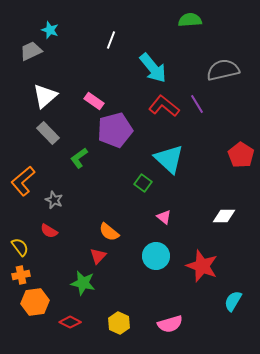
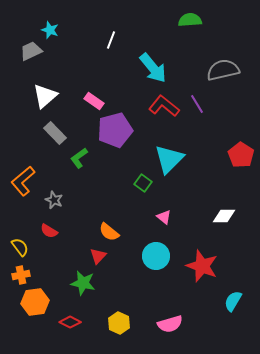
gray rectangle: moved 7 px right
cyan triangle: rotated 32 degrees clockwise
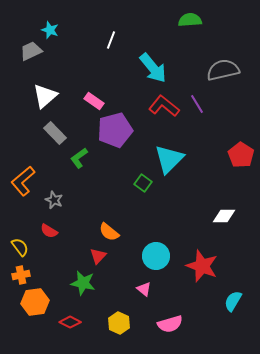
pink triangle: moved 20 px left, 72 px down
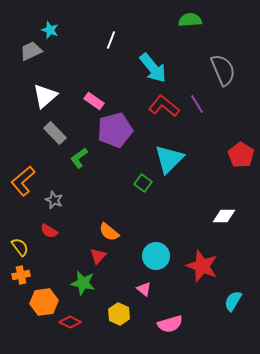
gray semicircle: rotated 80 degrees clockwise
orange hexagon: moved 9 px right
yellow hexagon: moved 9 px up
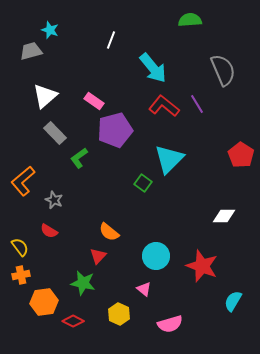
gray trapezoid: rotated 10 degrees clockwise
red diamond: moved 3 px right, 1 px up
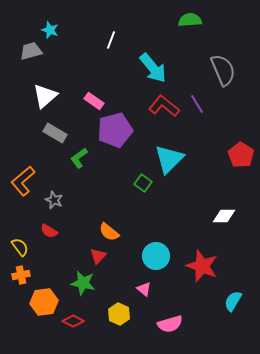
gray rectangle: rotated 15 degrees counterclockwise
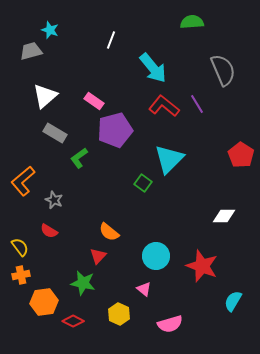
green semicircle: moved 2 px right, 2 px down
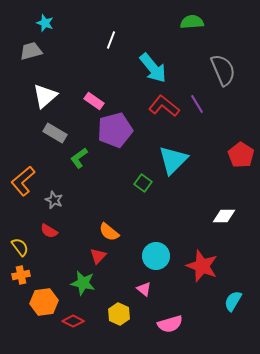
cyan star: moved 5 px left, 7 px up
cyan triangle: moved 4 px right, 1 px down
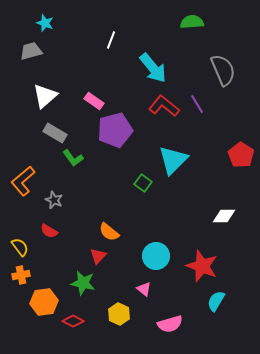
green L-shape: moved 6 px left; rotated 90 degrees counterclockwise
cyan semicircle: moved 17 px left
